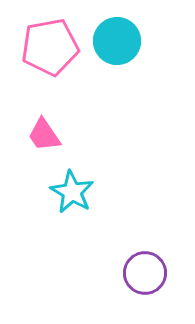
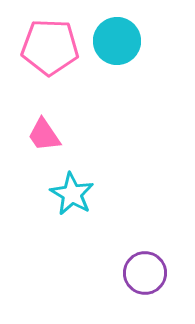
pink pentagon: rotated 12 degrees clockwise
cyan star: moved 2 px down
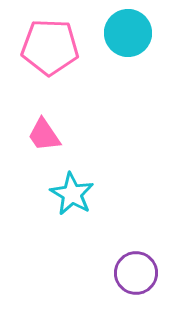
cyan circle: moved 11 px right, 8 px up
purple circle: moved 9 px left
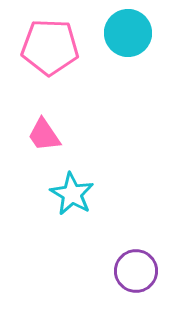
purple circle: moved 2 px up
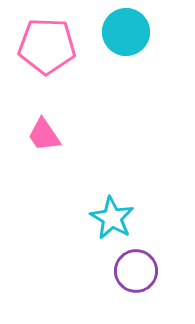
cyan circle: moved 2 px left, 1 px up
pink pentagon: moved 3 px left, 1 px up
cyan star: moved 40 px right, 24 px down
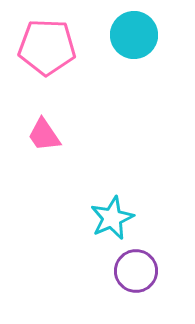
cyan circle: moved 8 px right, 3 px down
pink pentagon: moved 1 px down
cyan star: rotated 18 degrees clockwise
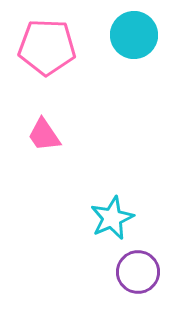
purple circle: moved 2 px right, 1 px down
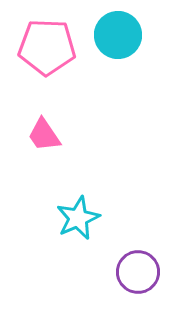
cyan circle: moved 16 px left
cyan star: moved 34 px left
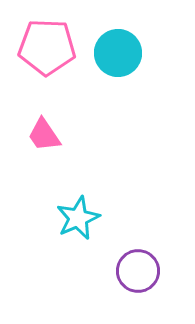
cyan circle: moved 18 px down
purple circle: moved 1 px up
